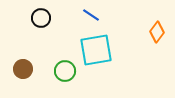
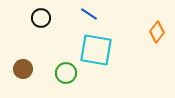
blue line: moved 2 px left, 1 px up
cyan square: rotated 20 degrees clockwise
green circle: moved 1 px right, 2 px down
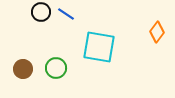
blue line: moved 23 px left
black circle: moved 6 px up
cyan square: moved 3 px right, 3 px up
green circle: moved 10 px left, 5 px up
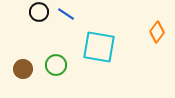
black circle: moved 2 px left
green circle: moved 3 px up
